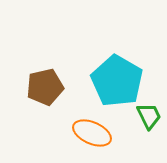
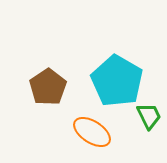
brown pentagon: moved 3 px right; rotated 21 degrees counterclockwise
orange ellipse: moved 1 px up; rotated 9 degrees clockwise
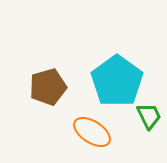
cyan pentagon: rotated 6 degrees clockwise
brown pentagon: rotated 18 degrees clockwise
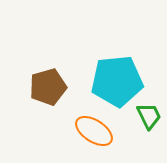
cyan pentagon: rotated 30 degrees clockwise
orange ellipse: moved 2 px right, 1 px up
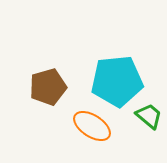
green trapezoid: rotated 24 degrees counterclockwise
orange ellipse: moved 2 px left, 5 px up
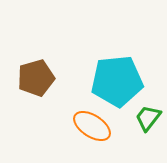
brown pentagon: moved 12 px left, 9 px up
green trapezoid: moved 1 px left, 2 px down; rotated 92 degrees counterclockwise
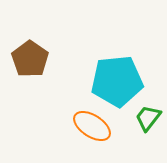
brown pentagon: moved 6 px left, 19 px up; rotated 21 degrees counterclockwise
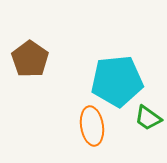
green trapezoid: rotated 92 degrees counterclockwise
orange ellipse: rotated 48 degrees clockwise
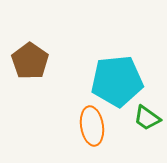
brown pentagon: moved 2 px down
green trapezoid: moved 1 px left
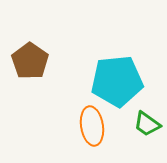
green trapezoid: moved 6 px down
